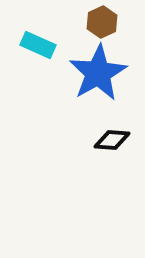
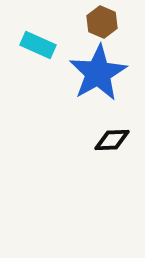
brown hexagon: rotated 12 degrees counterclockwise
black diamond: rotated 6 degrees counterclockwise
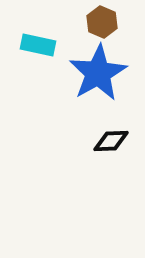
cyan rectangle: rotated 12 degrees counterclockwise
black diamond: moved 1 px left, 1 px down
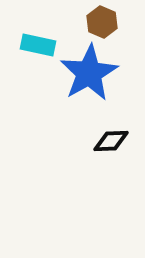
blue star: moved 9 px left
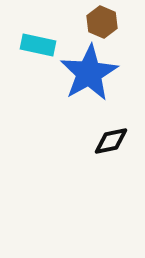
black diamond: rotated 9 degrees counterclockwise
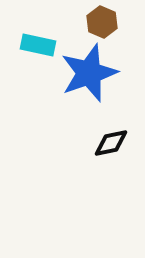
blue star: rotated 10 degrees clockwise
black diamond: moved 2 px down
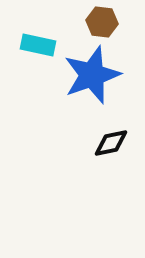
brown hexagon: rotated 16 degrees counterclockwise
blue star: moved 3 px right, 2 px down
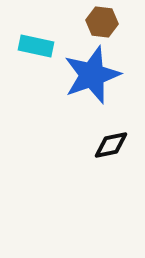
cyan rectangle: moved 2 px left, 1 px down
black diamond: moved 2 px down
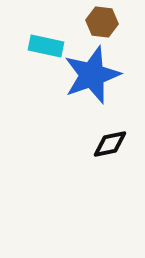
cyan rectangle: moved 10 px right
black diamond: moved 1 px left, 1 px up
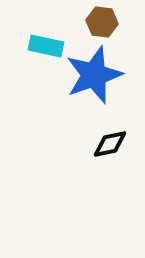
blue star: moved 2 px right
